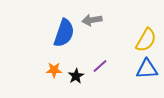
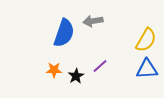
gray arrow: moved 1 px right, 1 px down
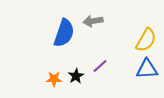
orange star: moved 9 px down
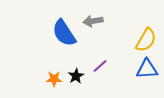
blue semicircle: rotated 128 degrees clockwise
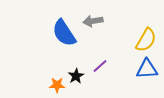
orange star: moved 3 px right, 6 px down
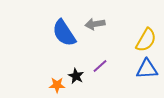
gray arrow: moved 2 px right, 3 px down
black star: rotated 14 degrees counterclockwise
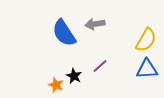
black star: moved 2 px left
orange star: moved 1 px left; rotated 21 degrees clockwise
